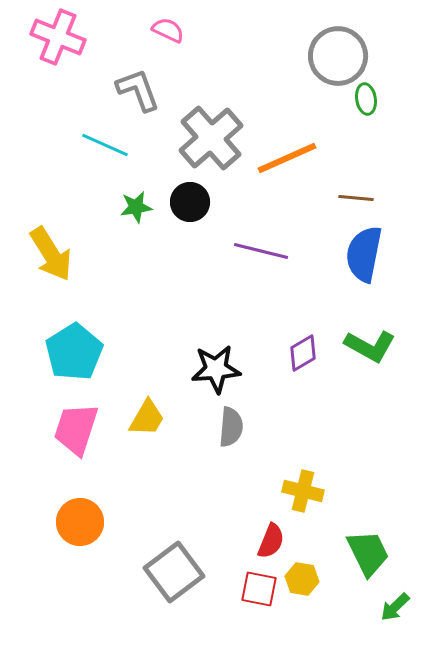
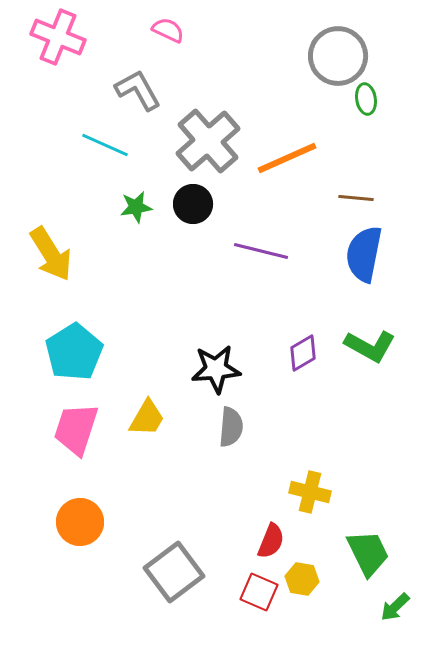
gray L-shape: rotated 9 degrees counterclockwise
gray cross: moved 3 px left, 3 px down
black circle: moved 3 px right, 2 px down
yellow cross: moved 7 px right, 1 px down
red square: moved 3 px down; rotated 12 degrees clockwise
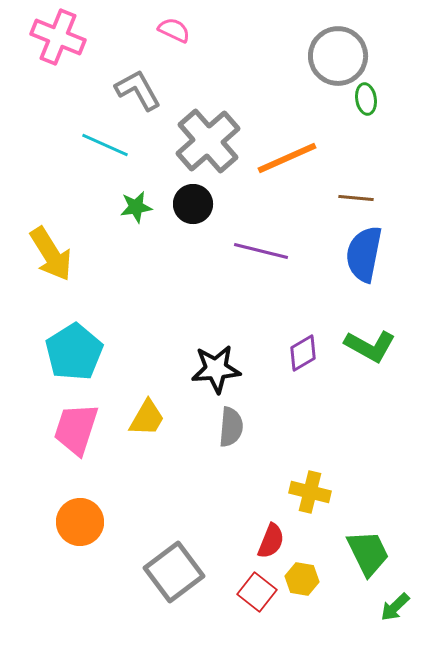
pink semicircle: moved 6 px right
red square: moved 2 px left; rotated 15 degrees clockwise
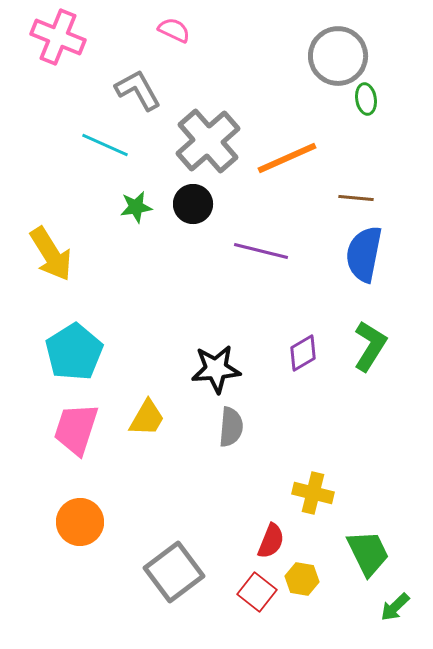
green L-shape: rotated 87 degrees counterclockwise
yellow cross: moved 3 px right, 1 px down
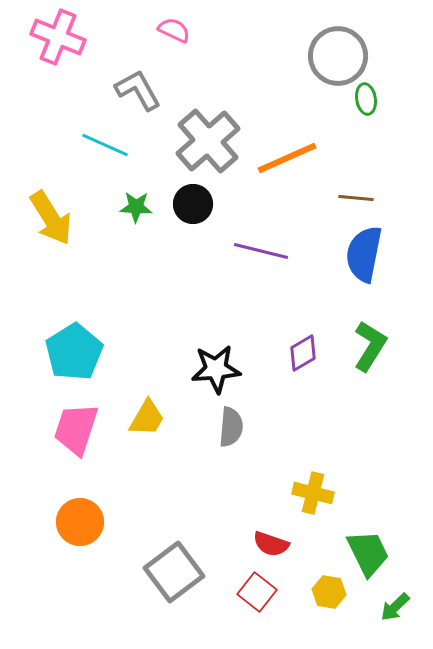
green star: rotated 12 degrees clockwise
yellow arrow: moved 36 px up
red semicircle: moved 3 px down; rotated 87 degrees clockwise
yellow hexagon: moved 27 px right, 13 px down
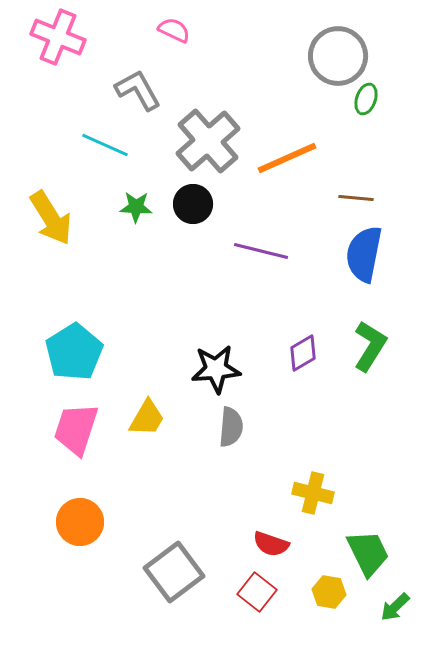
green ellipse: rotated 28 degrees clockwise
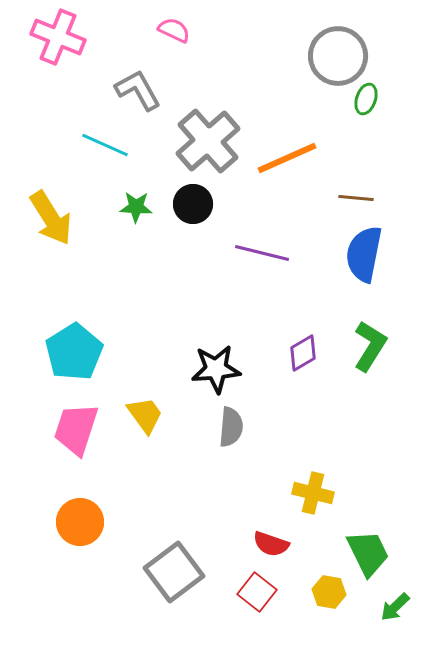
purple line: moved 1 px right, 2 px down
yellow trapezoid: moved 2 px left, 3 px up; rotated 66 degrees counterclockwise
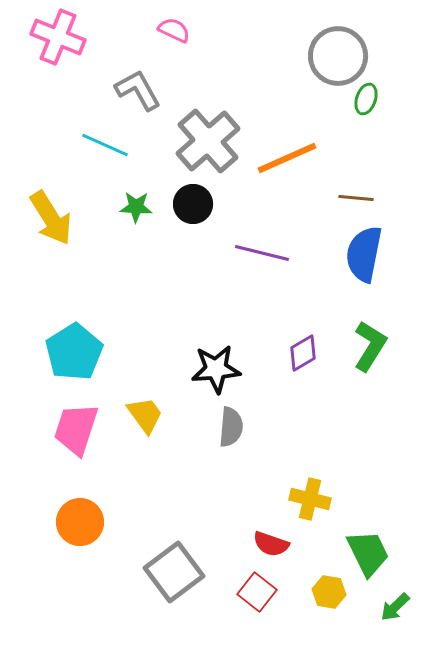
yellow cross: moved 3 px left, 6 px down
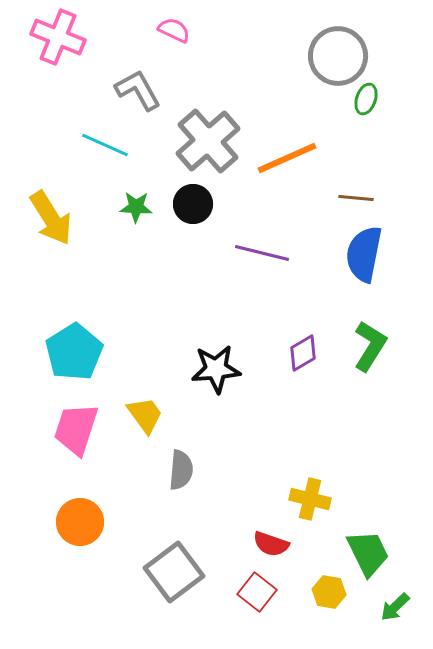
gray semicircle: moved 50 px left, 43 px down
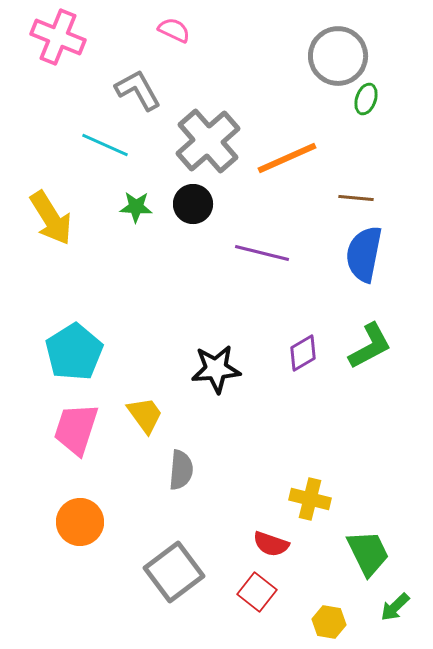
green L-shape: rotated 30 degrees clockwise
yellow hexagon: moved 30 px down
